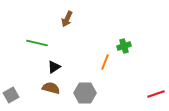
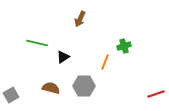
brown arrow: moved 13 px right
black triangle: moved 9 px right, 10 px up
gray hexagon: moved 1 px left, 7 px up
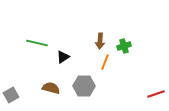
brown arrow: moved 20 px right, 22 px down; rotated 21 degrees counterclockwise
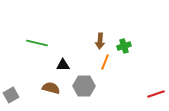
black triangle: moved 8 px down; rotated 32 degrees clockwise
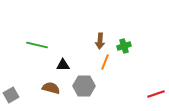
green line: moved 2 px down
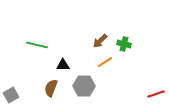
brown arrow: rotated 42 degrees clockwise
green cross: moved 2 px up; rotated 32 degrees clockwise
orange line: rotated 35 degrees clockwise
brown semicircle: rotated 84 degrees counterclockwise
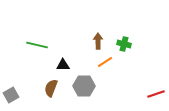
brown arrow: moved 2 px left; rotated 133 degrees clockwise
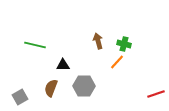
brown arrow: rotated 14 degrees counterclockwise
green line: moved 2 px left
orange line: moved 12 px right; rotated 14 degrees counterclockwise
gray square: moved 9 px right, 2 px down
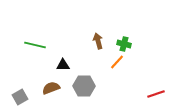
brown semicircle: rotated 48 degrees clockwise
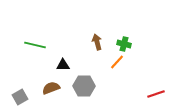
brown arrow: moved 1 px left, 1 px down
